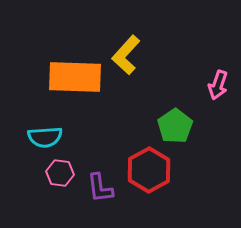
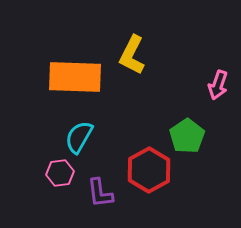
yellow L-shape: moved 6 px right; rotated 15 degrees counterclockwise
green pentagon: moved 12 px right, 10 px down
cyan semicircle: moved 34 px right; rotated 124 degrees clockwise
pink hexagon: rotated 16 degrees counterclockwise
purple L-shape: moved 5 px down
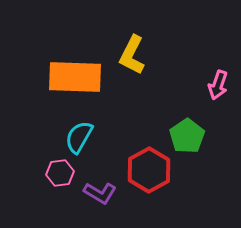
purple L-shape: rotated 52 degrees counterclockwise
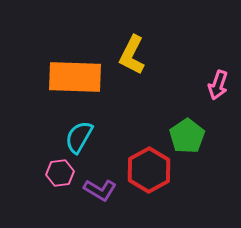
purple L-shape: moved 3 px up
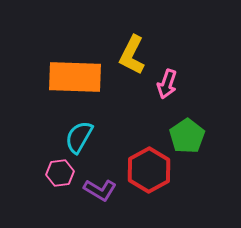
pink arrow: moved 51 px left, 1 px up
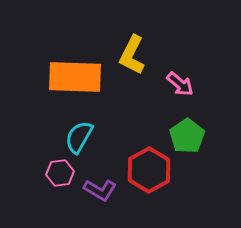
pink arrow: moved 13 px right; rotated 68 degrees counterclockwise
